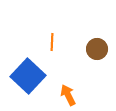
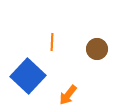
orange arrow: rotated 115 degrees counterclockwise
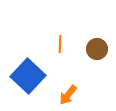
orange line: moved 8 px right, 2 px down
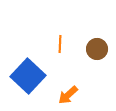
orange arrow: rotated 10 degrees clockwise
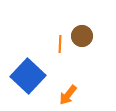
brown circle: moved 15 px left, 13 px up
orange arrow: rotated 10 degrees counterclockwise
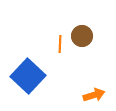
orange arrow: moved 26 px right; rotated 145 degrees counterclockwise
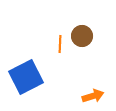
blue square: moved 2 px left, 1 px down; rotated 20 degrees clockwise
orange arrow: moved 1 px left, 1 px down
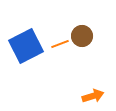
orange line: rotated 66 degrees clockwise
blue square: moved 31 px up
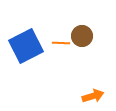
orange line: moved 1 px right, 1 px up; rotated 24 degrees clockwise
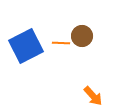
orange arrow: rotated 65 degrees clockwise
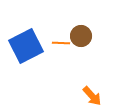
brown circle: moved 1 px left
orange arrow: moved 1 px left
